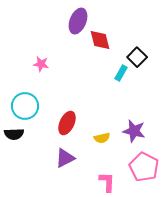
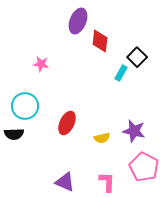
red diamond: moved 1 px down; rotated 20 degrees clockwise
purple triangle: moved 24 px down; rotated 50 degrees clockwise
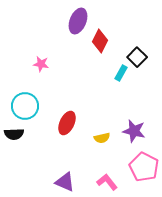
red diamond: rotated 20 degrees clockwise
pink L-shape: rotated 40 degrees counterclockwise
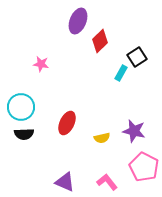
red diamond: rotated 20 degrees clockwise
black square: rotated 12 degrees clockwise
cyan circle: moved 4 px left, 1 px down
black semicircle: moved 10 px right
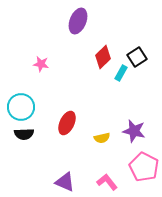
red diamond: moved 3 px right, 16 px down
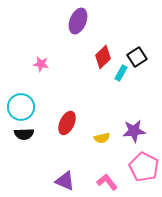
purple star: rotated 20 degrees counterclockwise
purple triangle: moved 1 px up
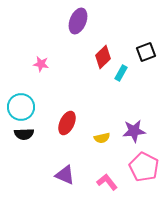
black square: moved 9 px right, 5 px up; rotated 12 degrees clockwise
purple triangle: moved 6 px up
